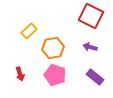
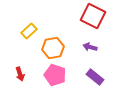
red square: moved 2 px right
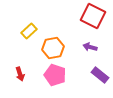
purple rectangle: moved 5 px right, 2 px up
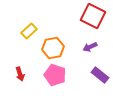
purple arrow: rotated 40 degrees counterclockwise
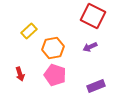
purple rectangle: moved 4 px left, 11 px down; rotated 60 degrees counterclockwise
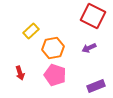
yellow rectangle: moved 2 px right
purple arrow: moved 1 px left, 1 px down
red arrow: moved 1 px up
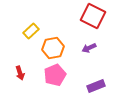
pink pentagon: rotated 30 degrees clockwise
